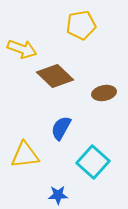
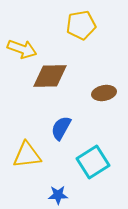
brown diamond: moved 5 px left; rotated 45 degrees counterclockwise
yellow triangle: moved 2 px right
cyan square: rotated 16 degrees clockwise
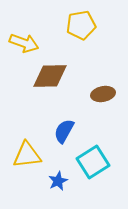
yellow arrow: moved 2 px right, 6 px up
brown ellipse: moved 1 px left, 1 px down
blue semicircle: moved 3 px right, 3 px down
blue star: moved 14 px up; rotated 24 degrees counterclockwise
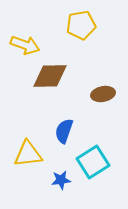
yellow arrow: moved 1 px right, 2 px down
blue semicircle: rotated 10 degrees counterclockwise
yellow triangle: moved 1 px right, 1 px up
blue star: moved 3 px right, 1 px up; rotated 18 degrees clockwise
